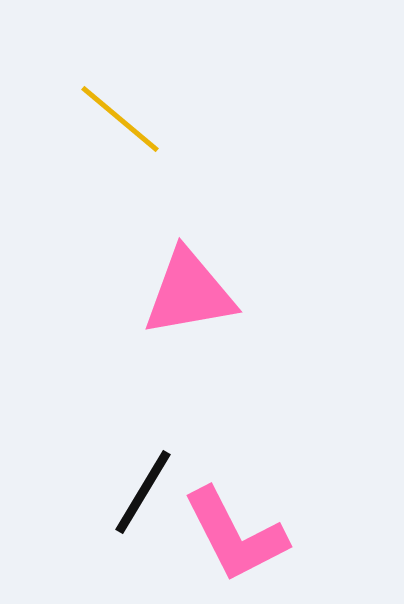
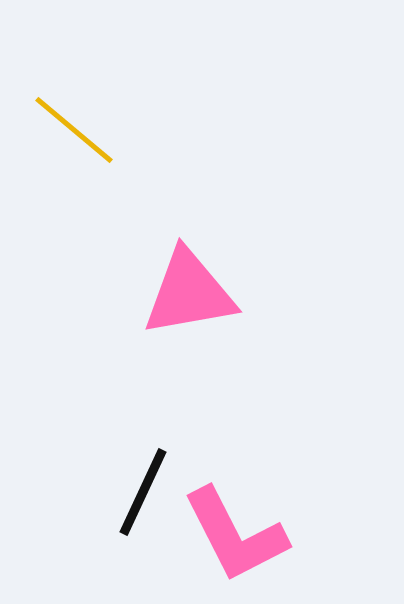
yellow line: moved 46 px left, 11 px down
black line: rotated 6 degrees counterclockwise
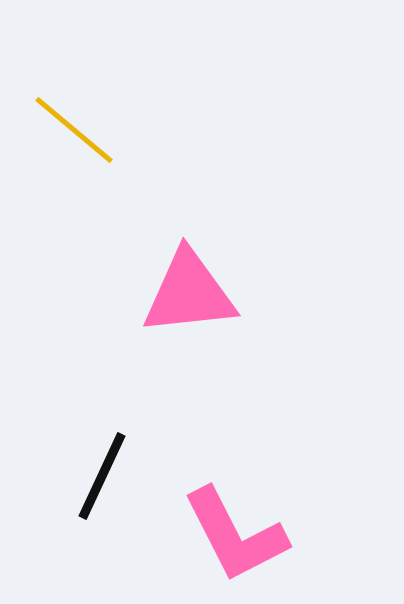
pink triangle: rotated 4 degrees clockwise
black line: moved 41 px left, 16 px up
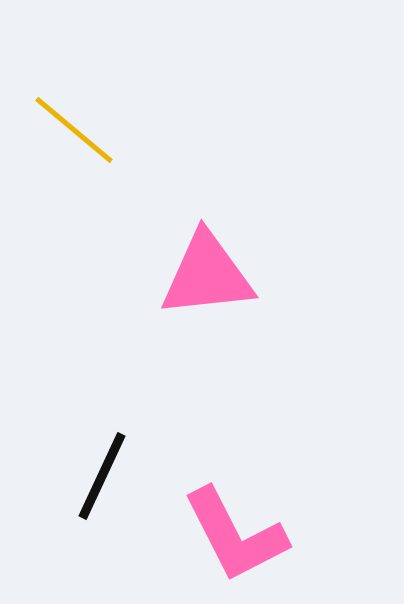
pink triangle: moved 18 px right, 18 px up
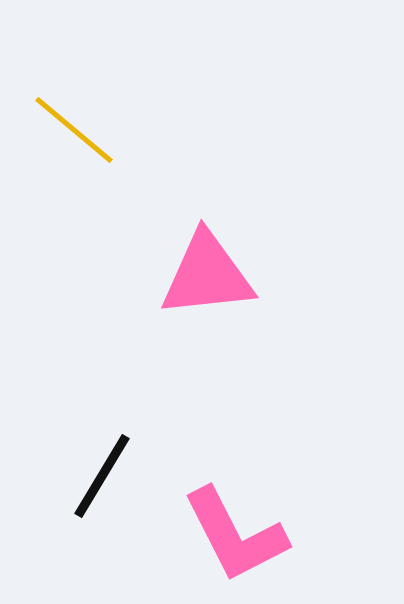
black line: rotated 6 degrees clockwise
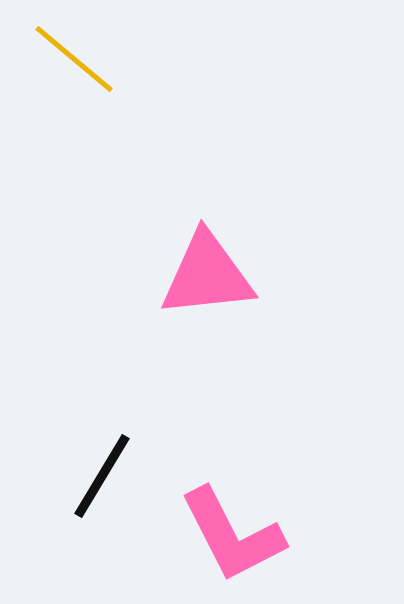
yellow line: moved 71 px up
pink L-shape: moved 3 px left
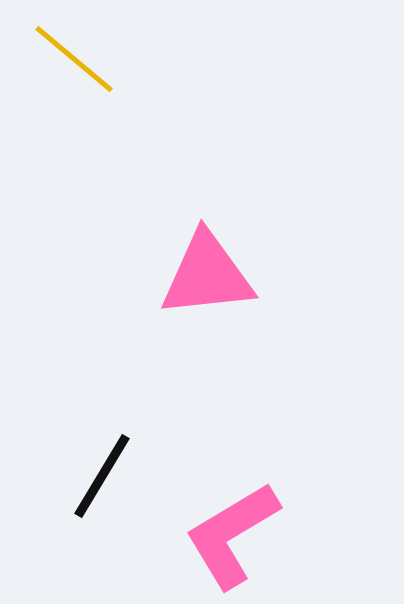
pink L-shape: rotated 86 degrees clockwise
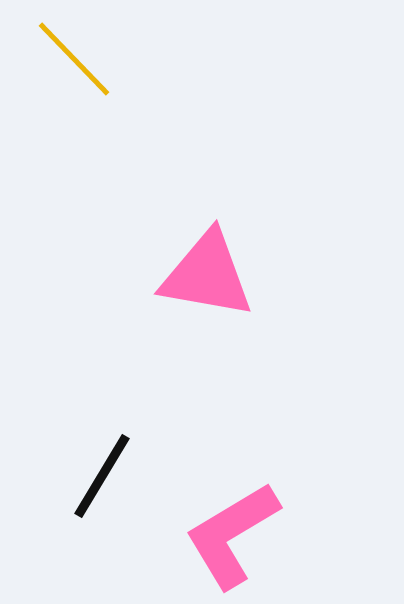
yellow line: rotated 6 degrees clockwise
pink triangle: rotated 16 degrees clockwise
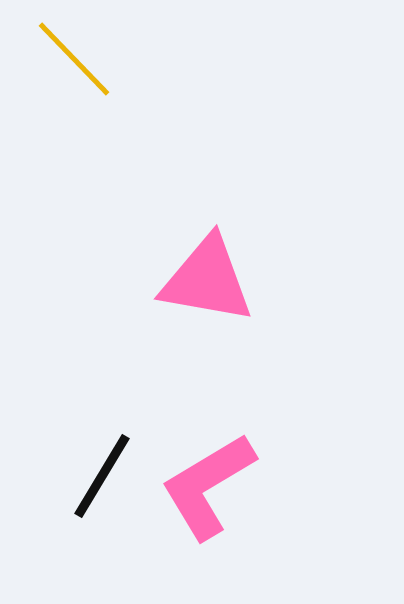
pink triangle: moved 5 px down
pink L-shape: moved 24 px left, 49 px up
